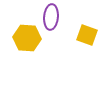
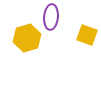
yellow hexagon: rotated 20 degrees counterclockwise
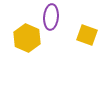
yellow hexagon: rotated 20 degrees counterclockwise
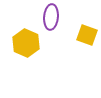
yellow hexagon: moved 1 px left, 5 px down
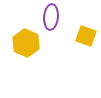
yellow square: moved 1 px left, 1 px down
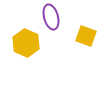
purple ellipse: rotated 20 degrees counterclockwise
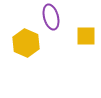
yellow square: rotated 20 degrees counterclockwise
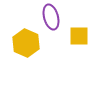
yellow square: moved 7 px left
